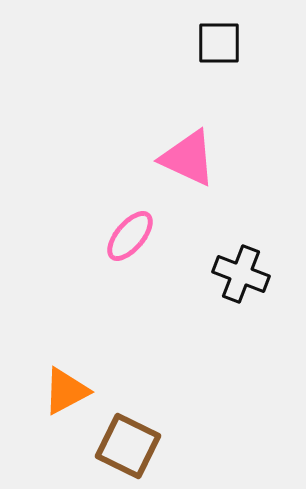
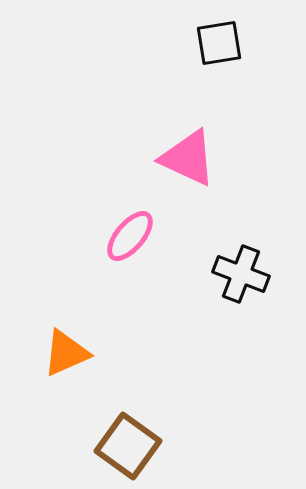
black square: rotated 9 degrees counterclockwise
orange triangle: moved 38 px up; rotated 4 degrees clockwise
brown square: rotated 10 degrees clockwise
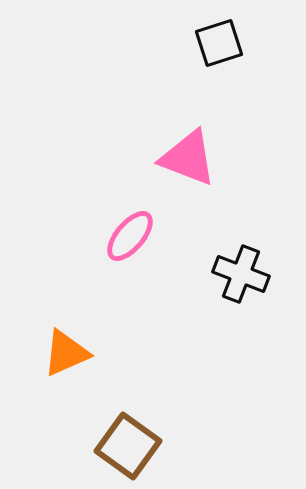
black square: rotated 9 degrees counterclockwise
pink triangle: rotated 4 degrees counterclockwise
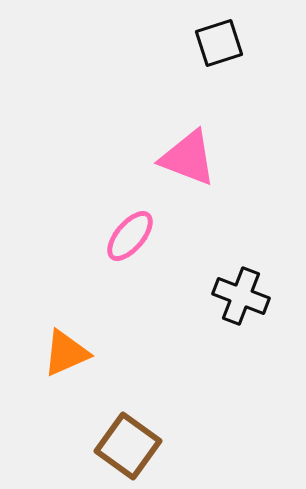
black cross: moved 22 px down
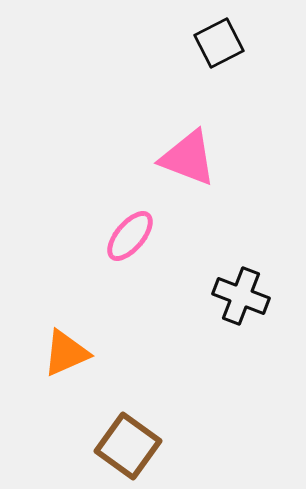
black square: rotated 9 degrees counterclockwise
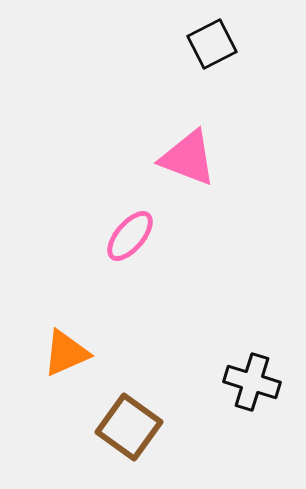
black square: moved 7 px left, 1 px down
black cross: moved 11 px right, 86 px down; rotated 4 degrees counterclockwise
brown square: moved 1 px right, 19 px up
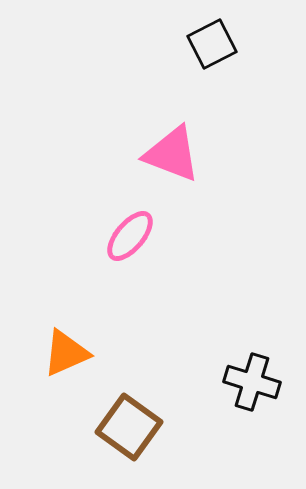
pink triangle: moved 16 px left, 4 px up
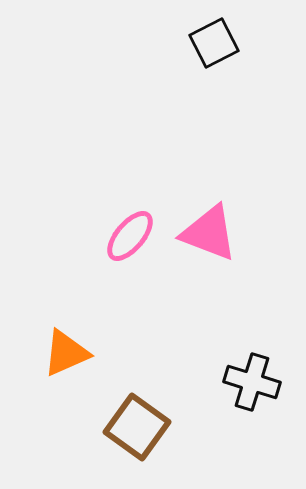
black square: moved 2 px right, 1 px up
pink triangle: moved 37 px right, 79 px down
brown square: moved 8 px right
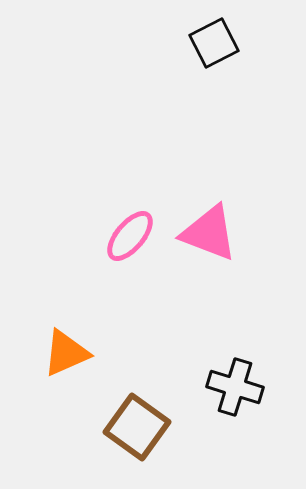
black cross: moved 17 px left, 5 px down
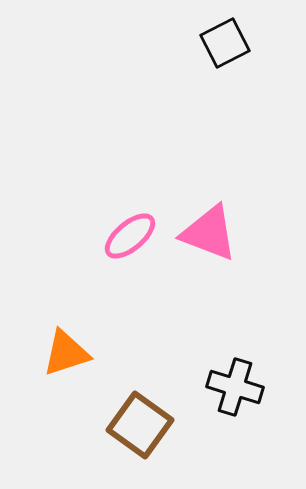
black square: moved 11 px right
pink ellipse: rotated 10 degrees clockwise
orange triangle: rotated 6 degrees clockwise
brown square: moved 3 px right, 2 px up
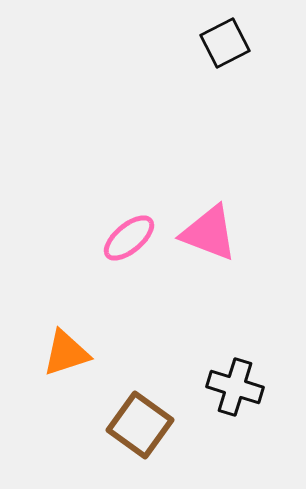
pink ellipse: moved 1 px left, 2 px down
